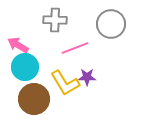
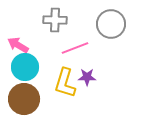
yellow L-shape: rotated 48 degrees clockwise
brown circle: moved 10 px left
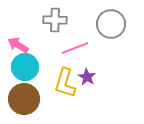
purple star: rotated 30 degrees clockwise
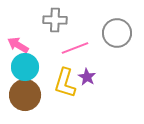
gray circle: moved 6 px right, 9 px down
brown circle: moved 1 px right, 4 px up
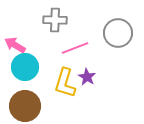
gray circle: moved 1 px right
pink arrow: moved 3 px left
brown circle: moved 11 px down
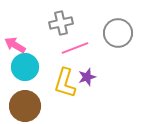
gray cross: moved 6 px right, 3 px down; rotated 15 degrees counterclockwise
purple star: rotated 24 degrees clockwise
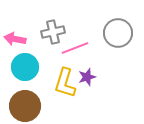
gray cross: moved 8 px left, 9 px down
pink arrow: moved 6 px up; rotated 20 degrees counterclockwise
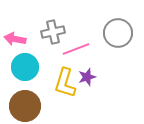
pink line: moved 1 px right, 1 px down
